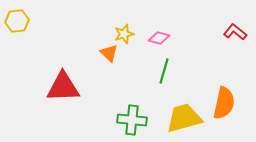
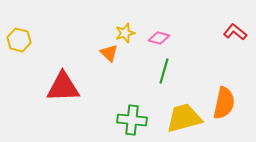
yellow hexagon: moved 2 px right, 19 px down; rotated 20 degrees clockwise
yellow star: moved 1 px right, 1 px up
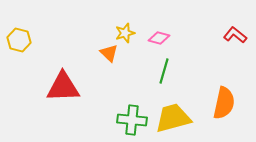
red L-shape: moved 3 px down
yellow trapezoid: moved 11 px left
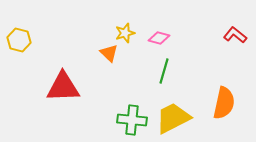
yellow trapezoid: rotated 12 degrees counterclockwise
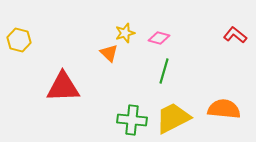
orange semicircle: moved 6 px down; rotated 96 degrees counterclockwise
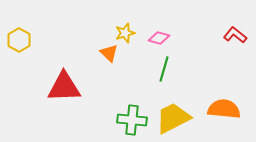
yellow hexagon: rotated 15 degrees clockwise
green line: moved 2 px up
red triangle: moved 1 px right
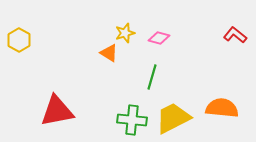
orange triangle: rotated 12 degrees counterclockwise
green line: moved 12 px left, 8 px down
red triangle: moved 7 px left, 24 px down; rotated 9 degrees counterclockwise
orange semicircle: moved 2 px left, 1 px up
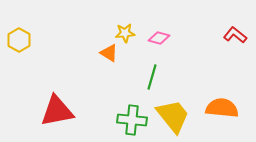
yellow star: rotated 12 degrees clockwise
yellow trapezoid: moved 2 px up; rotated 78 degrees clockwise
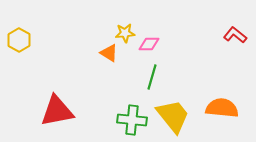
pink diamond: moved 10 px left, 6 px down; rotated 15 degrees counterclockwise
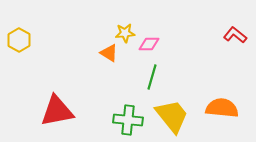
yellow trapezoid: moved 1 px left
green cross: moved 4 px left
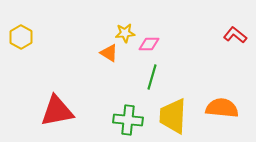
yellow hexagon: moved 2 px right, 3 px up
yellow trapezoid: moved 1 px right; rotated 138 degrees counterclockwise
